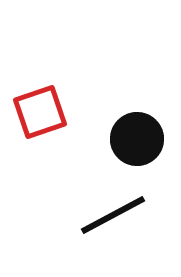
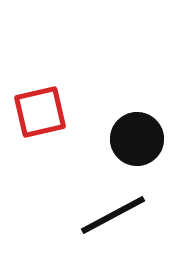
red square: rotated 6 degrees clockwise
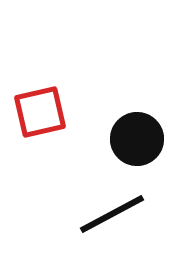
black line: moved 1 px left, 1 px up
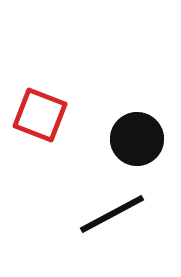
red square: moved 3 px down; rotated 34 degrees clockwise
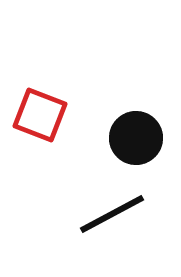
black circle: moved 1 px left, 1 px up
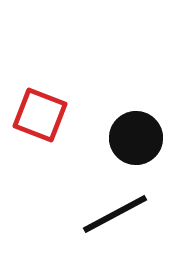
black line: moved 3 px right
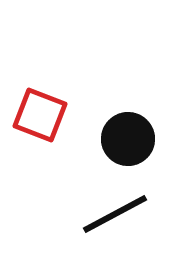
black circle: moved 8 px left, 1 px down
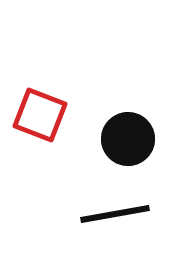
black line: rotated 18 degrees clockwise
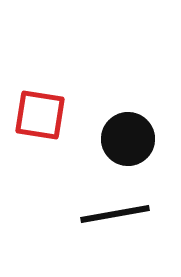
red square: rotated 12 degrees counterclockwise
